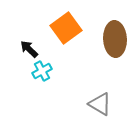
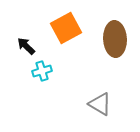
orange square: rotated 8 degrees clockwise
black arrow: moved 3 px left, 3 px up
cyan cross: rotated 12 degrees clockwise
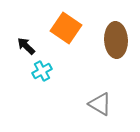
orange square: rotated 28 degrees counterclockwise
brown ellipse: moved 1 px right, 1 px down
cyan cross: rotated 12 degrees counterclockwise
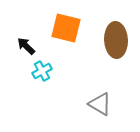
orange square: rotated 20 degrees counterclockwise
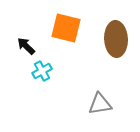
brown ellipse: moved 1 px up
gray triangle: rotated 40 degrees counterclockwise
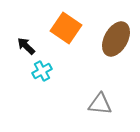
orange square: rotated 20 degrees clockwise
brown ellipse: rotated 32 degrees clockwise
gray triangle: rotated 15 degrees clockwise
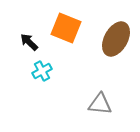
orange square: rotated 12 degrees counterclockwise
black arrow: moved 3 px right, 4 px up
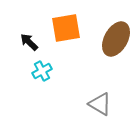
orange square: rotated 32 degrees counterclockwise
gray triangle: rotated 25 degrees clockwise
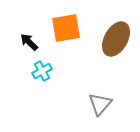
gray triangle: rotated 40 degrees clockwise
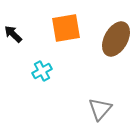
black arrow: moved 16 px left, 8 px up
gray triangle: moved 5 px down
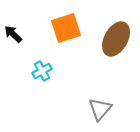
orange square: rotated 8 degrees counterclockwise
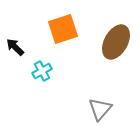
orange square: moved 3 px left, 1 px down
black arrow: moved 2 px right, 13 px down
brown ellipse: moved 3 px down
